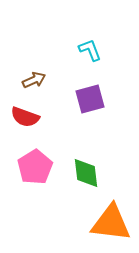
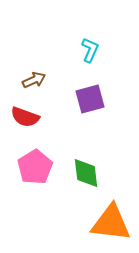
cyan L-shape: rotated 45 degrees clockwise
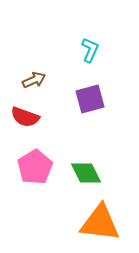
green diamond: rotated 20 degrees counterclockwise
orange triangle: moved 11 px left
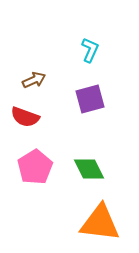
green diamond: moved 3 px right, 4 px up
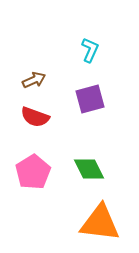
red semicircle: moved 10 px right
pink pentagon: moved 2 px left, 5 px down
